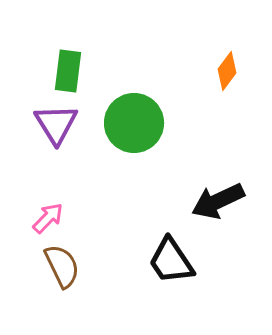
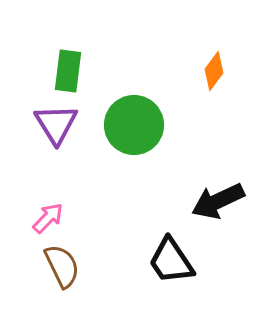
orange diamond: moved 13 px left
green circle: moved 2 px down
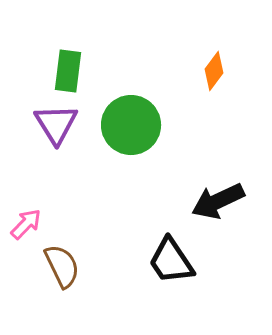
green circle: moved 3 px left
pink arrow: moved 22 px left, 6 px down
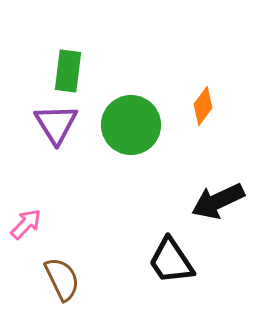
orange diamond: moved 11 px left, 35 px down
brown semicircle: moved 13 px down
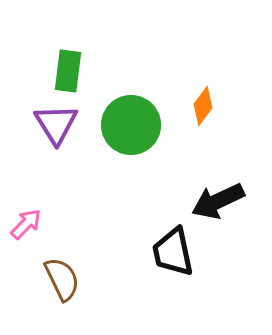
black trapezoid: moved 2 px right, 9 px up; rotated 22 degrees clockwise
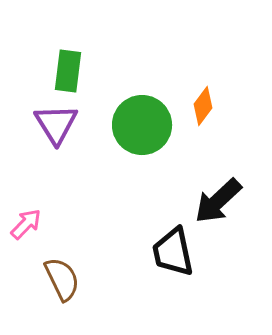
green circle: moved 11 px right
black arrow: rotated 18 degrees counterclockwise
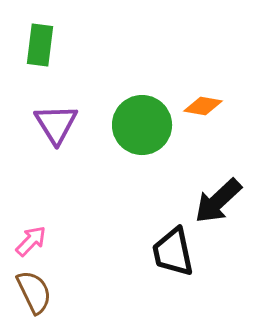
green rectangle: moved 28 px left, 26 px up
orange diamond: rotated 63 degrees clockwise
pink arrow: moved 5 px right, 17 px down
brown semicircle: moved 28 px left, 13 px down
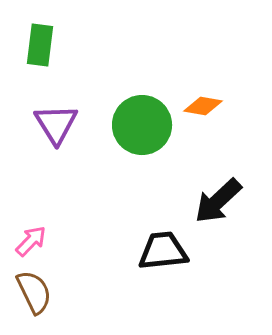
black trapezoid: moved 10 px left, 1 px up; rotated 96 degrees clockwise
